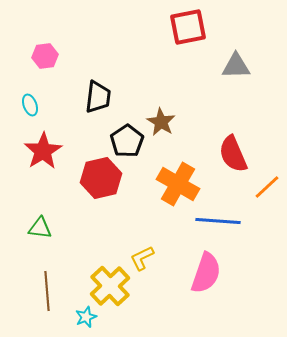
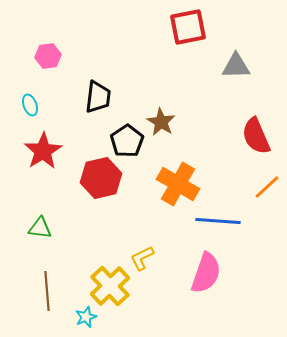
pink hexagon: moved 3 px right
red semicircle: moved 23 px right, 18 px up
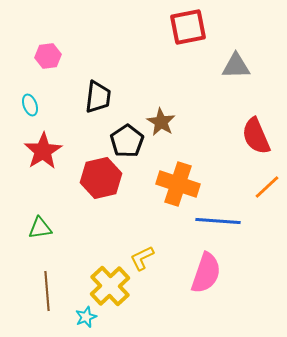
orange cross: rotated 12 degrees counterclockwise
green triangle: rotated 15 degrees counterclockwise
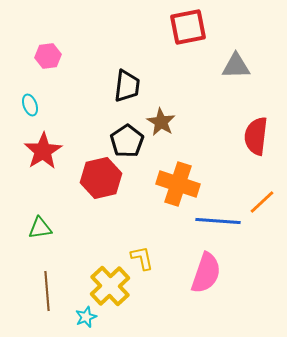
black trapezoid: moved 29 px right, 11 px up
red semicircle: rotated 30 degrees clockwise
orange line: moved 5 px left, 15 px down
yellow L-shape: rotated 104 degrees clockwise
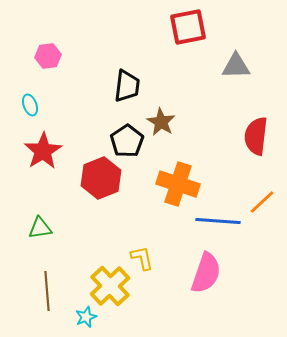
red hexagon: rotated 9 degrees counterclockwise
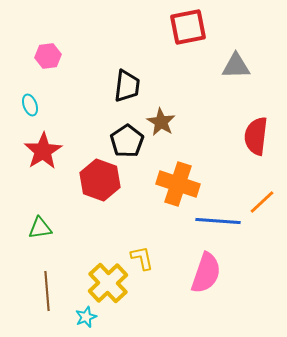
red hexagon: moved 1 px left, 2 px down; rotated 18 degrees counterclockwise
yellow cross: moved 2 px left, 3 px up
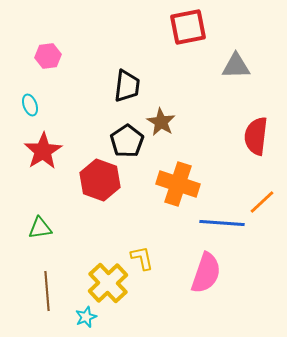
blue line: moved 4 px right, 2 px down
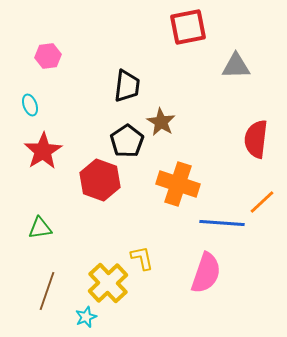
red semicircle: moved 3 px down
brown line: rotated 24 degrees clockwise
